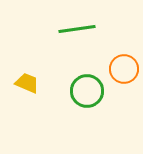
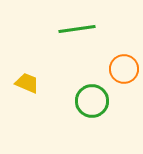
green circle: moved 5 px right, 10 px down
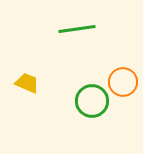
orange circle: moved 1 px left, 13 px down
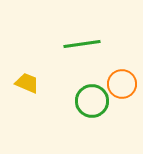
green line: moved 5 px right, 15 px down
orange circle: moved 1 px left, 2 px down
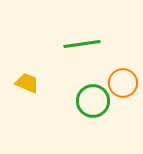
orange circle: moved 1 px right, 1 px up
green circle: moved 1 px right
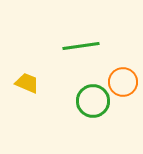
green line: moved 1 px left, 2 px down
orange circle: moved 1 px up
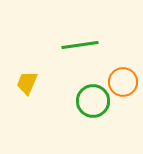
green line: moved 1 px left, 1 px up
yellow trapezoid: rotated 90 degrees counterclockwise
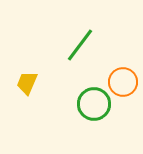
green line: rotated 45 degrees counterclockwise
green circle: moved 1 px right, 3 px down
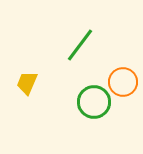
green circle: moved 2 px up
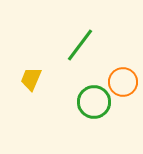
yellow trapezoid: moved 4 px right, 4 px up
